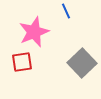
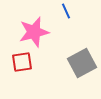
pink star: rotated 8 degrees clockwise
gray square: rotated 16 degrees clockwise
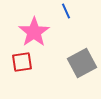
pink star: rotated 20 degrees counterclockwise
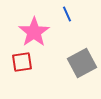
blue line: moved 1 px right, 3 px down
